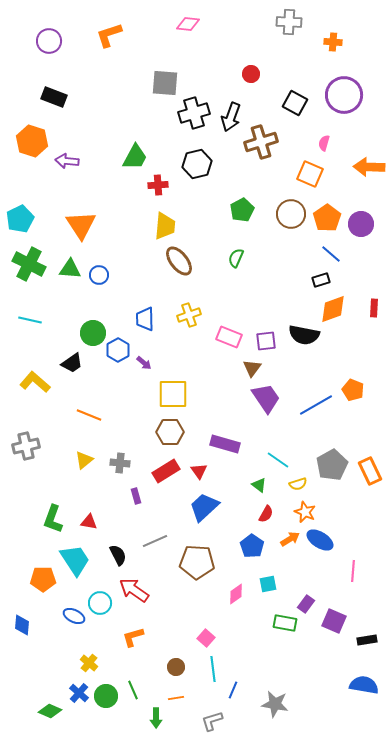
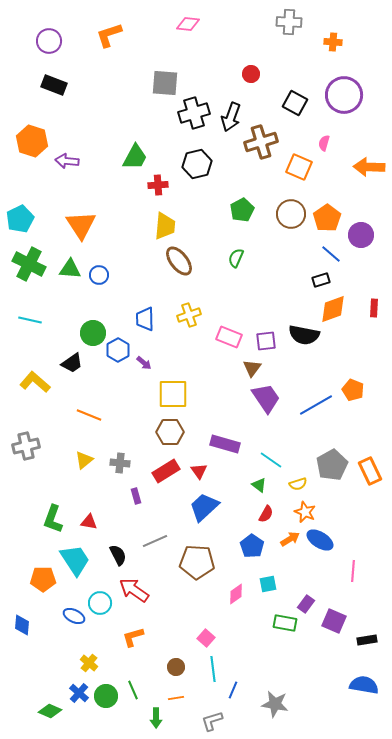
black rectangle at (54, 97): moved 12 px up
orange square at (310, 174): moved 11 px left, 7 px up
purple circle at (361, 224): moved 11 px down
cyan line at (278, 460): moved 7 px left
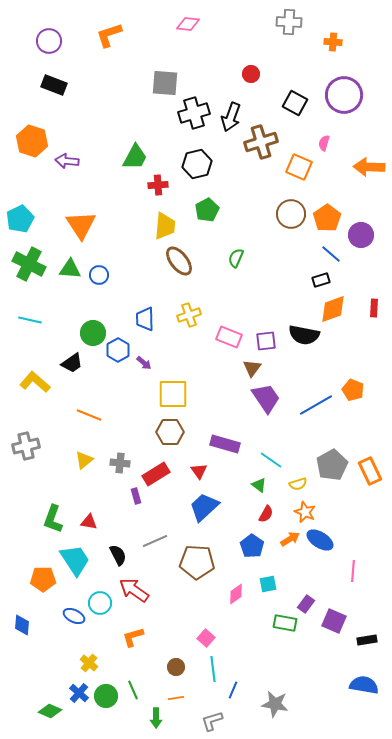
green pentagon at (242, 210): moved 35 px left
red rectangle at (166, 471): moved 10 px left, 3 px down
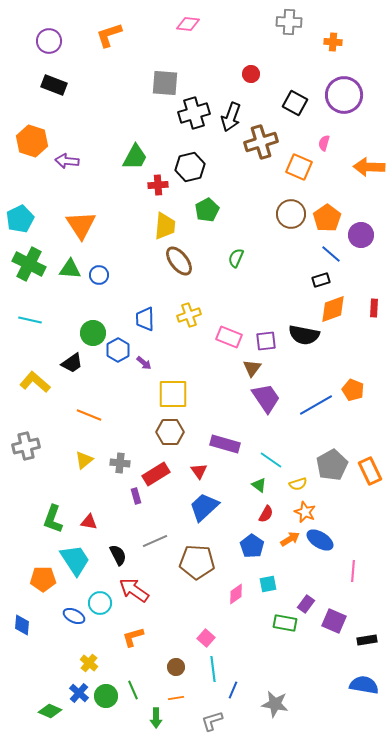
black hexagon at (197, 164): moved 7 px left, 3 px down
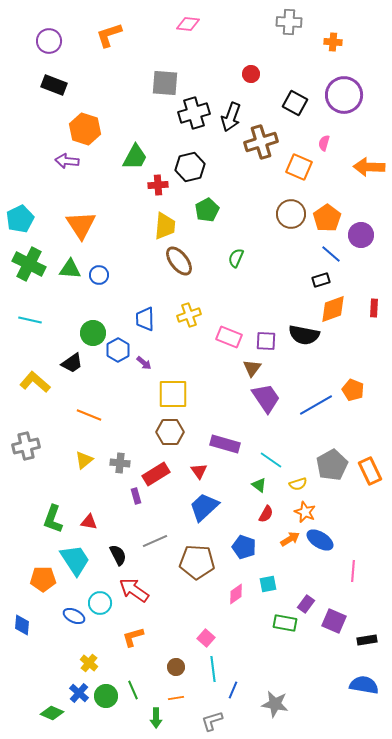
orange hexagon at (32, 141): moved 53 px right, 12 px up
purple square at (266, 341): rotated 10 degrees clockwise
blue pentagon at (252, 546): moved 8 px left, 1 px down; rotated 15 degrees counterclockwise
green diamond at (50, 711): moved 2 px right, 2 px down
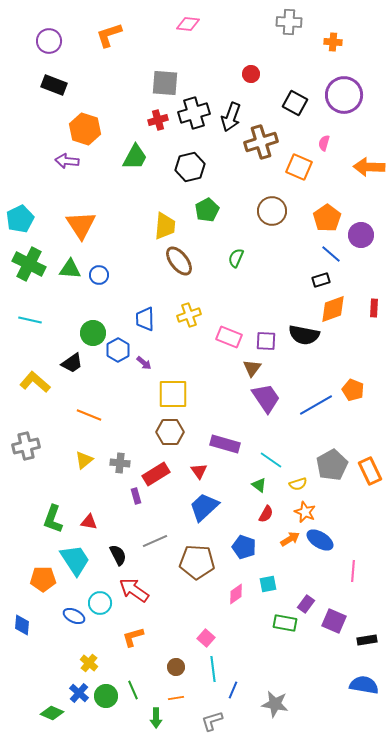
red cross at (158, 185): moved 65 px up; rotated 12 degrees counterclockwise
brown circle at (291, 214): moved 19 px left, 3 px up
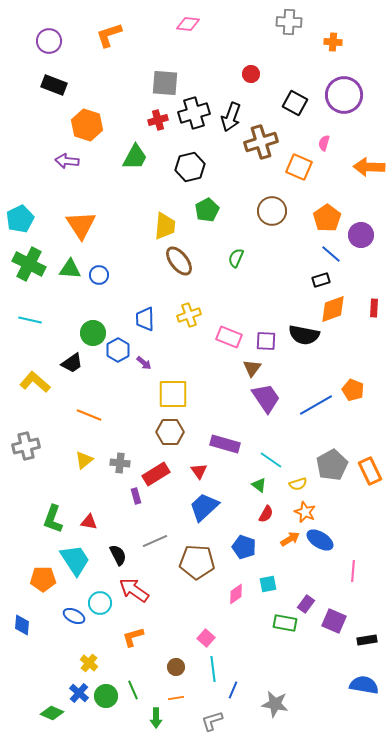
orange hexagon at (85, 129): moved 2 px right, 4 px up
